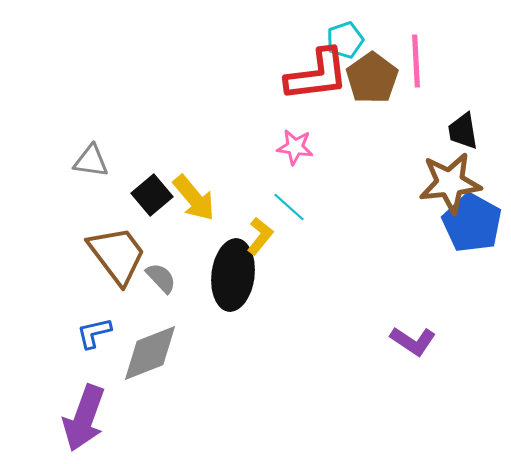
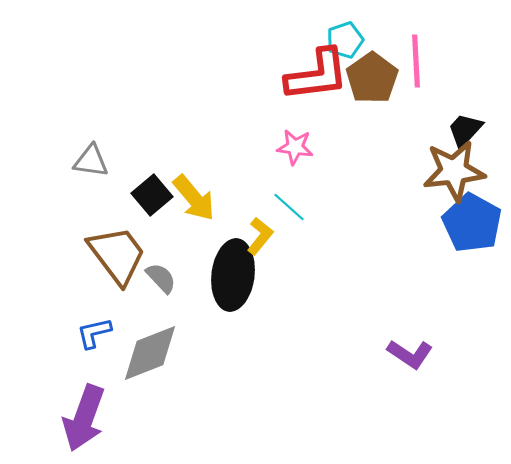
black trapezoid: moved 2 px right, 1 px up; rotated 51 degrees clockwise
brown star: moved 4 px right, 12 px up
purple L-shape: moved 3 px left, 13 px down
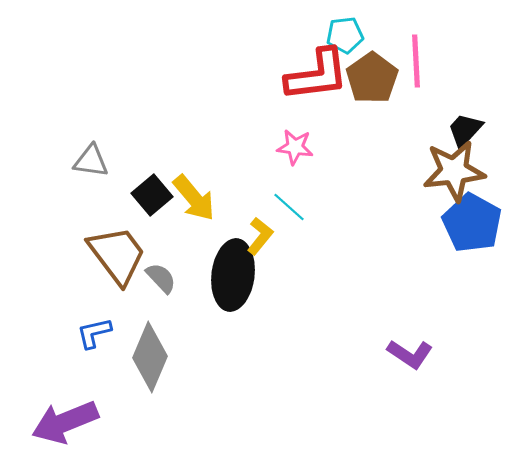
cyan pentagon: moved 5 px up; rotated 12 degrees clockwise
gray diamond: moved 4 px down; rotated 46 degrees counterclockwise
purple arrow: moved 19 px left, 4 px down; rotated 48 degrees clockwise
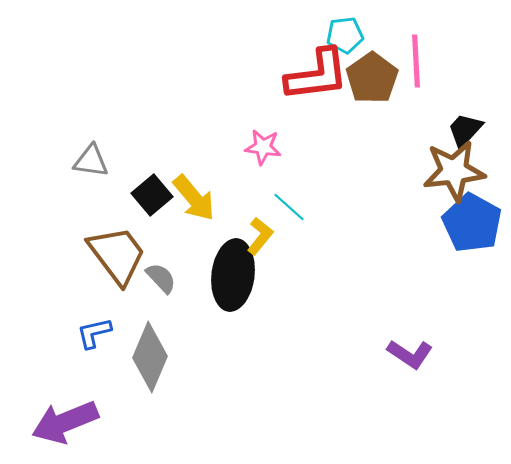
pink star: moved 32 px left
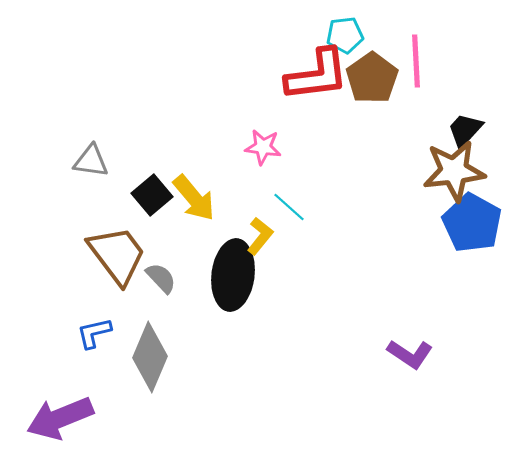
purple arrow: moved 5 px left, 4 px up
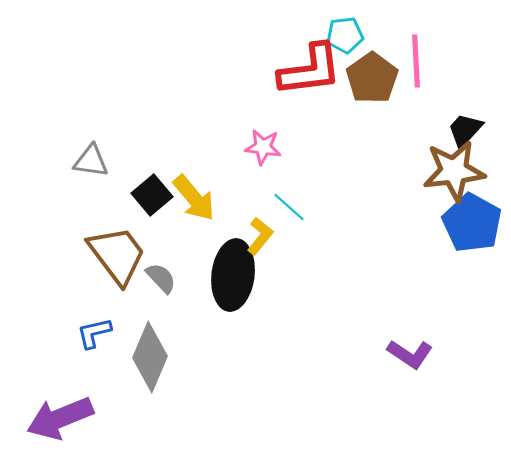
red L-shape: moved 7 px left, 5 px up
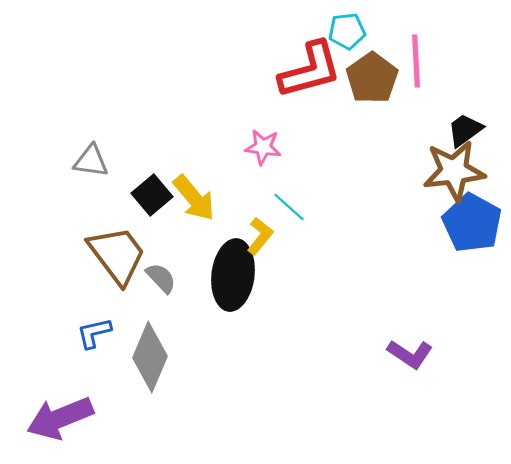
cyan pentagon: moved 2 px right, 4 px up
red L-shape: rotated 8 degrees counterclockwise
black trapezoid: rotated 12 degrees clockwise
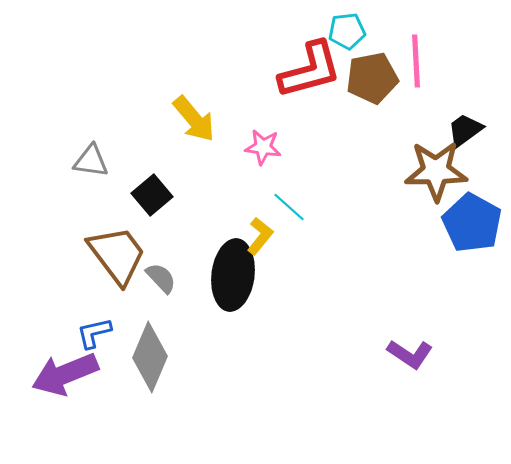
brown pentagon: rotated 24 degrees clockwise
brown star: moved 18 px left; rotated 6 degrees clockwise
yellow arrow: moved 79 px up
purple arrow: moved 5 px right, 44 px up
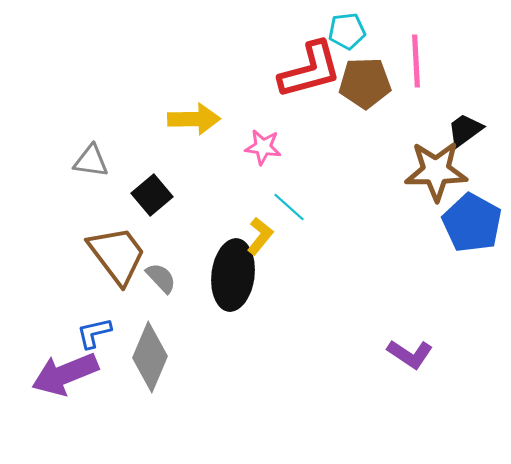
brown pentagon: moved 7 px left, 5 px down; rotated 9 degrees clockwise
yellow arrow: rotated 51 degrees counterclockwise
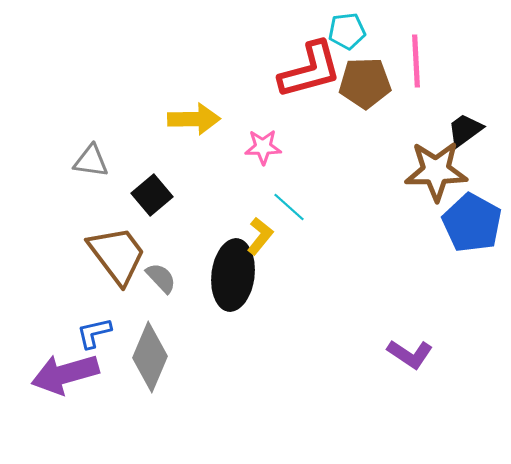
pink star: rotated 9 degrees counterclockwise
purple arrow: rotated 6 degrees clockwise
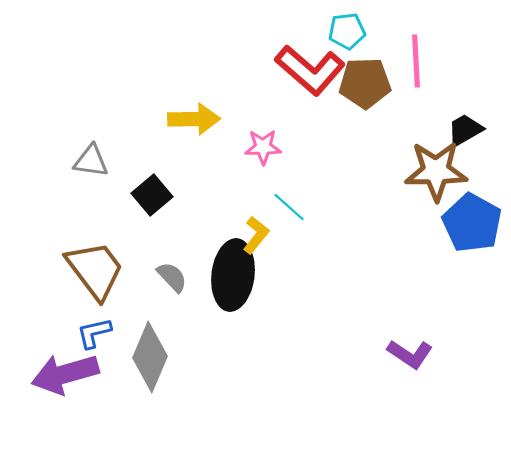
red L-shape: rotated 56 degrees clockwise
black trapezoid: rotated 6 degrees clockwise
yellow L-shape: moved 4 px left, 1 px up
brown trapezoid: moved 22 px left, 15 px down
gray semicircle: moved 11 px right, 1 px up
